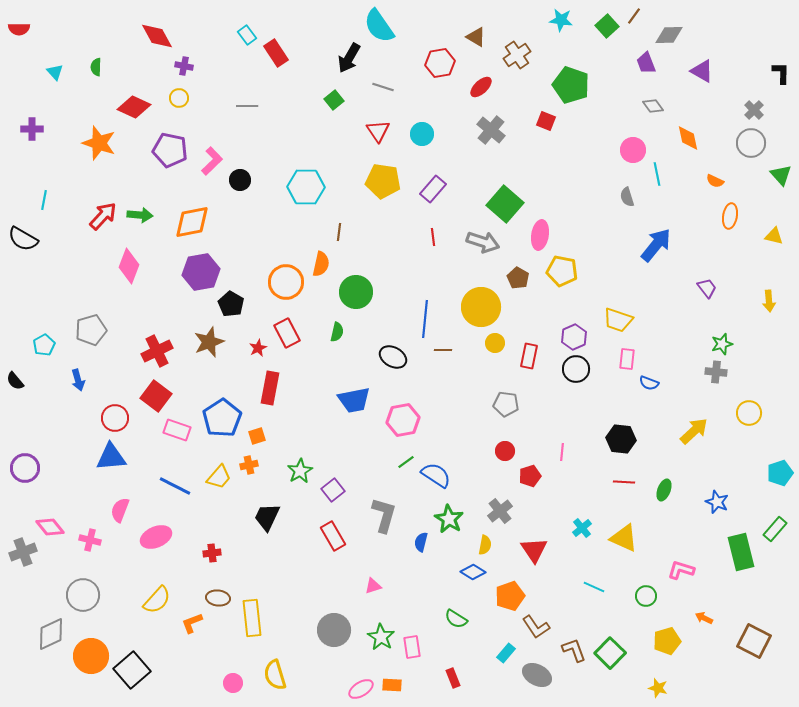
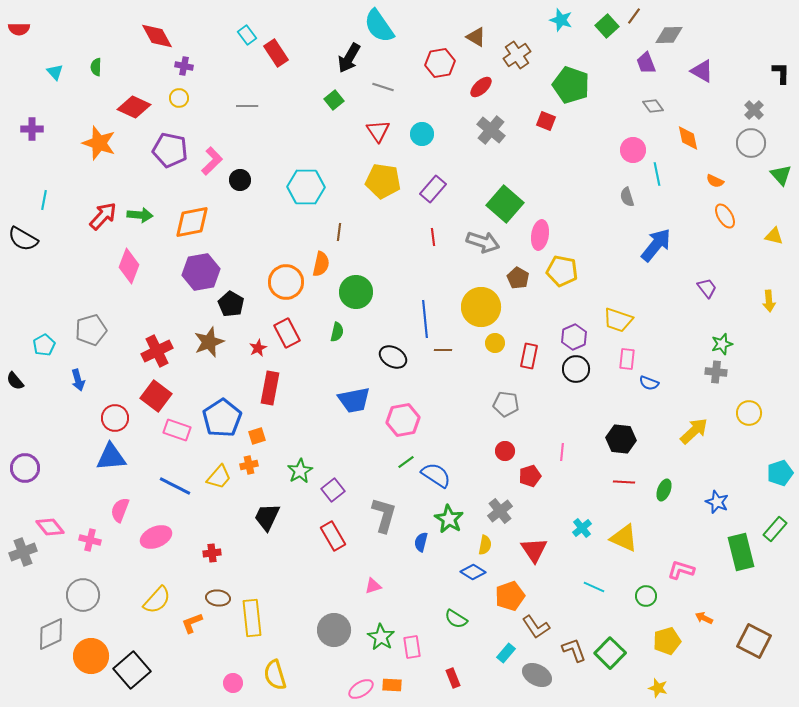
cyan star at (561, 20): rotated 10 degrees clockwise
orange ellipse at (730, 216): moved 5 px left; rotated 40 degrees counterclockwise
blue line at (425, 319): rotated 12 degrees counterclockwise
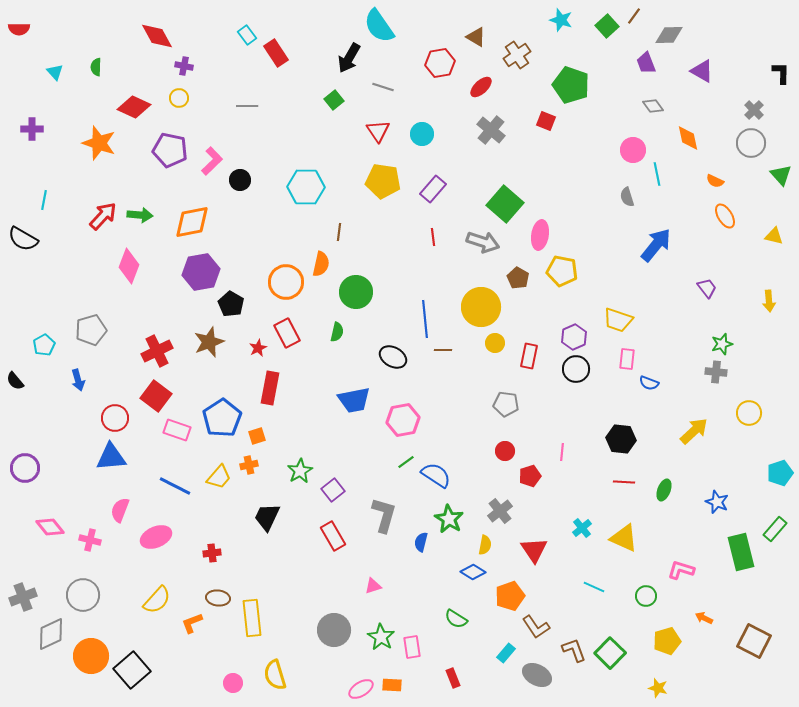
gray cross at (23, 552): moved 45 px down
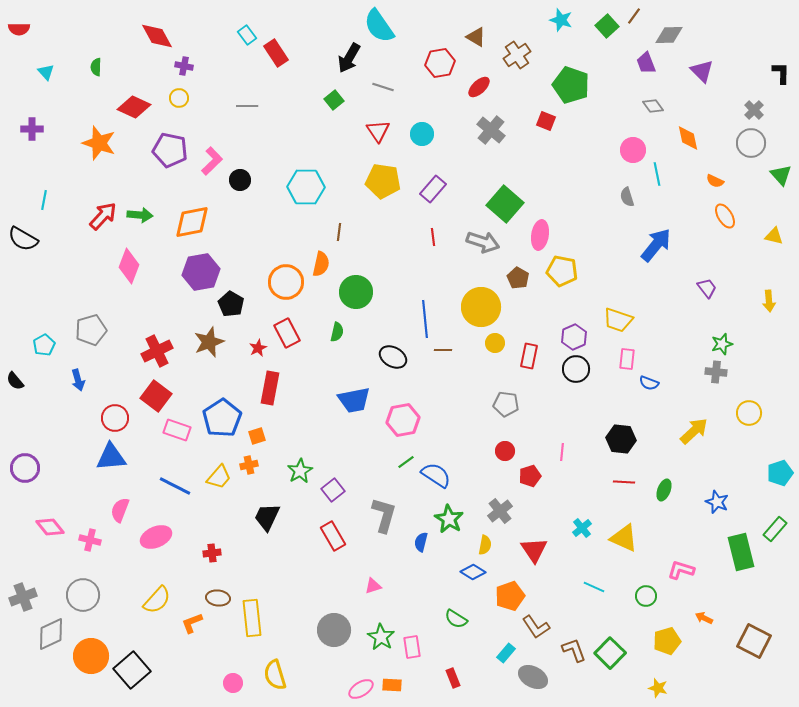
purple triangle at (702, 71): rotated 15 degrees clockwise
cyan triangle at (55, 72): moved 9 px left
red ellipse at (481, 87): moved 2 px left
gray ellipse at (537, 675): moved 4 px left, 2 px down
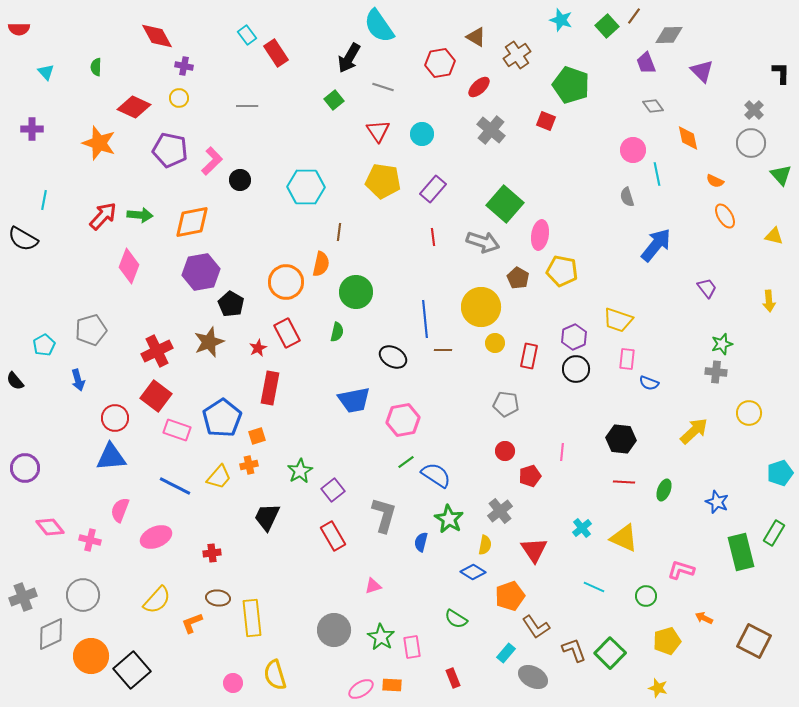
green rectangle at (775, 529): moved 1 px left, 4 px down; rotated 10 degrees counterclockwise
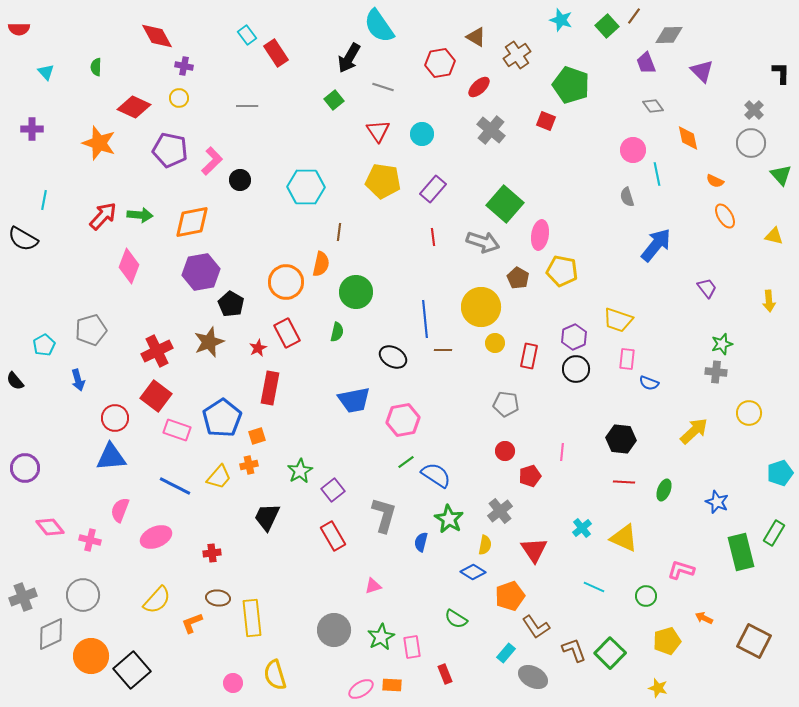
green star at (381, 637): rotated 12 degrees clockwise
red rectangle at (453, 678): moved 8 px left, 4 px up
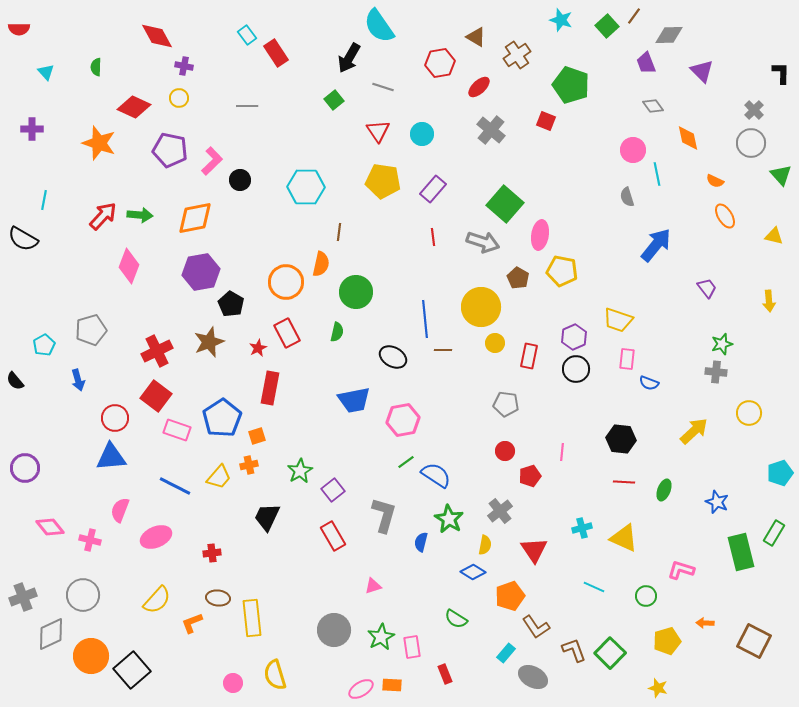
orange diamond at (192, 222): moved 3 px right, 4 px up
cyan cross at (582, 528): rotated 24 degrees clockwise
orange arrow at (704, 618): moved 1 px right, 5 px down; rotated 24 degrees counterclockwise
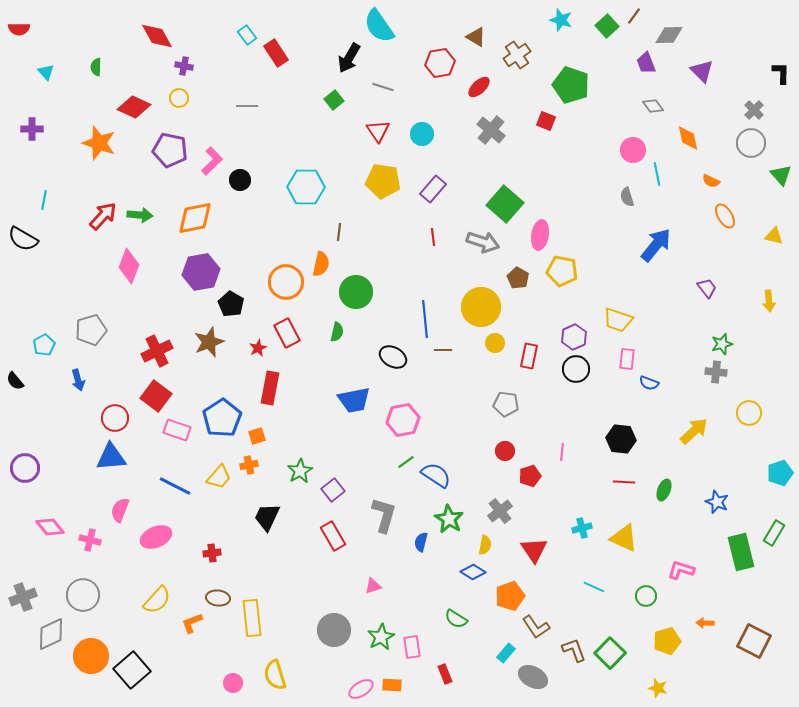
orange semicircle at (715, 181): moved 4 px left
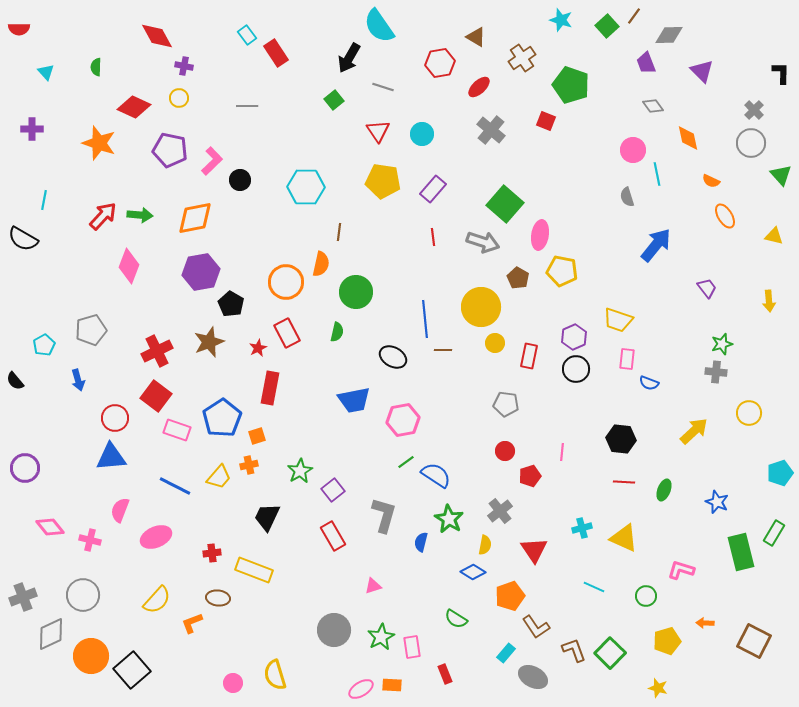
brown cross at (517, 55): moved 5 px right, 3 px down
yellow rectangle at (252, 618): moved 2 px right, 48 px up; rotated 63 degrees counterclockwise
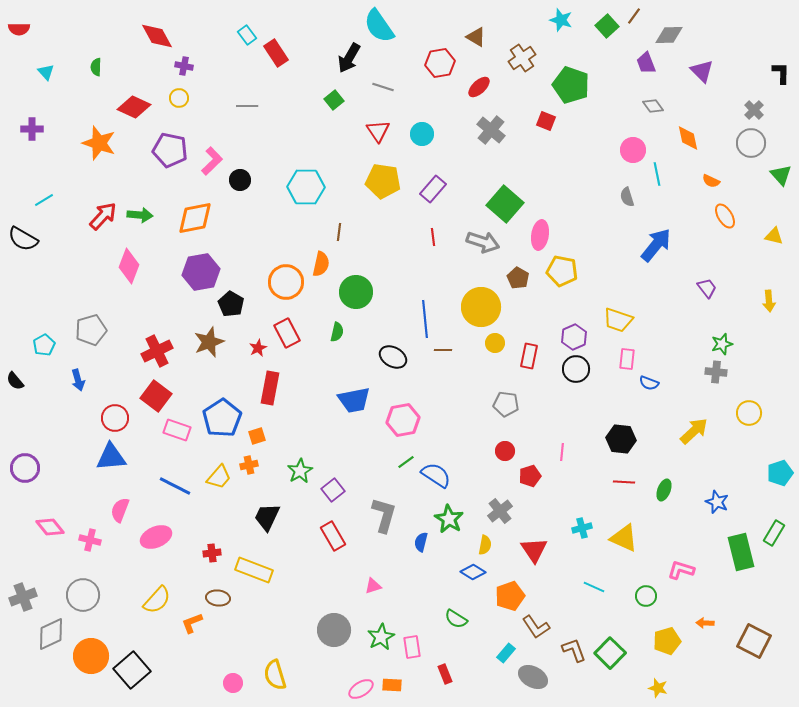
cyan line at (44, 200): rotated 48 degrees clockwise
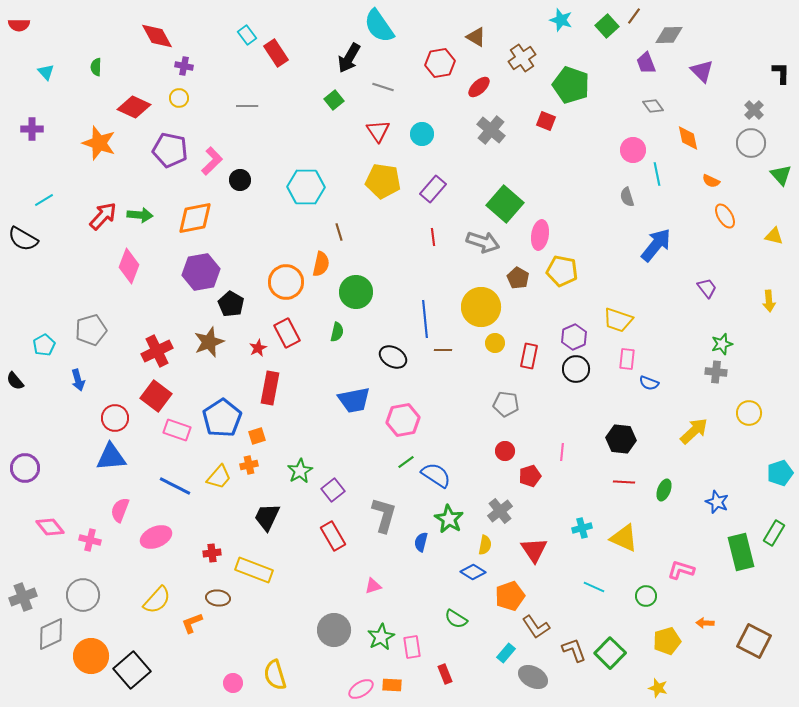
red semicircle at (19, 29): moved 4 px up
brown line at (339, 232): rotated 24 degrees counterclockwise
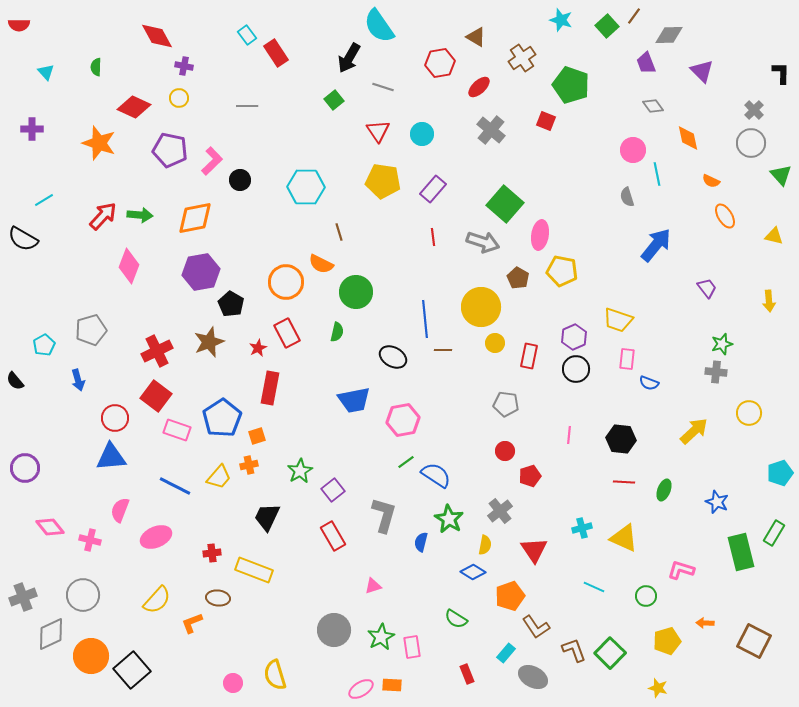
orange semicircle at (321, 264): rotated 105 degrees clockwise
pink line at (562, 452): moved 7 px right, 17 px up
red rectangle at (445, 674): moved 22 px right
